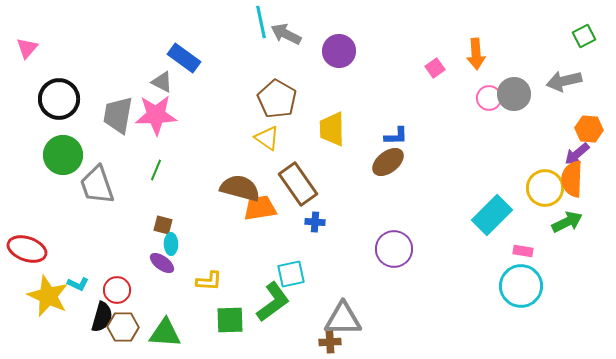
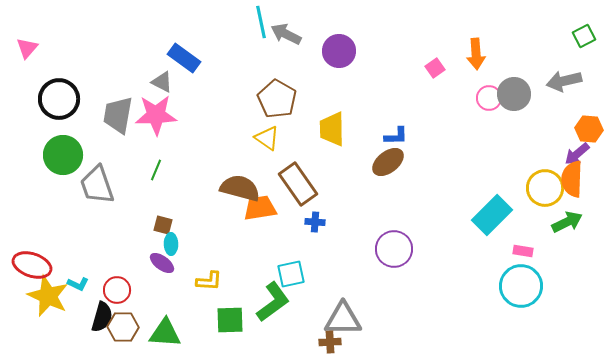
red ellipse at (27, 249): moved 5 px right, 16 px down
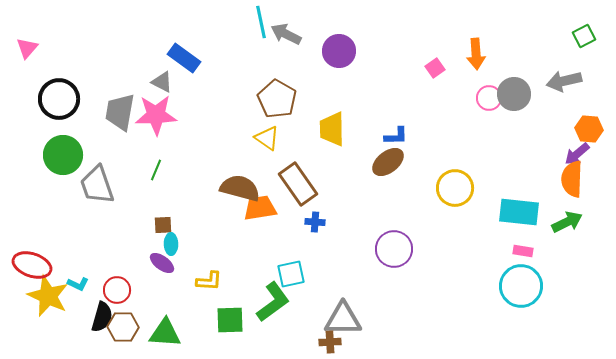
gray trapezoid at (118, 115): moved 2 px right, 3 px up
yellow circle at (545, 188): moved 90 px left
cyan rectangle at (492, 215): moved 27 px right, 3 px up; rotated 51 degrees clockwise
brown square at (163, 225): rotated 18 degrees counterclockwise
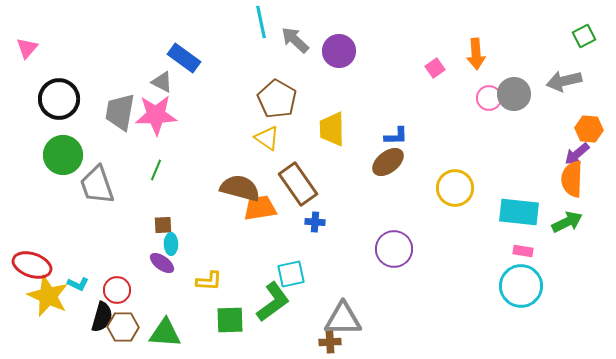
gray arrow at (286, 34): moved 9 px right, 6 px down; rotated 16 degrees clockwise
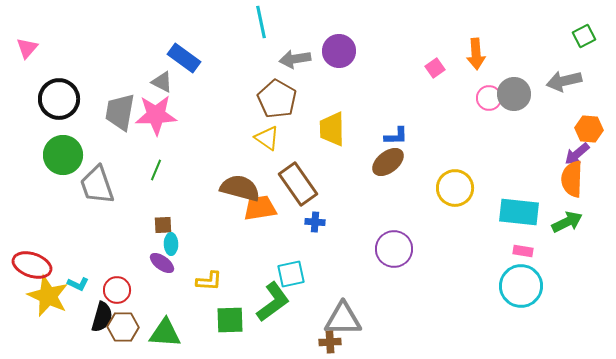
gray arrow at (295, 40): moved 19 px down; rotated 52 degrees counterclockwise
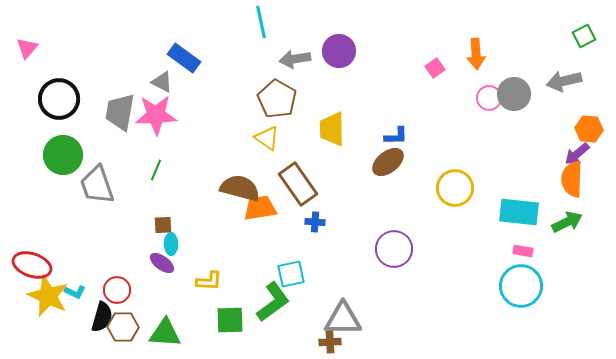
cyan L-shape at (78, 284): moved 3 px left, 8 px down
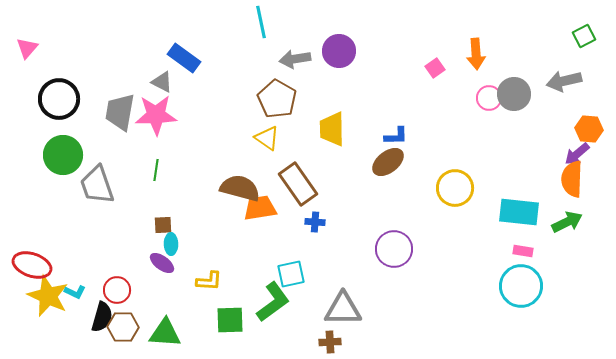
green line at (156, 170): rotated 15 degrees counterclockwise
gray triangle at (343, 319): moved 10 px up
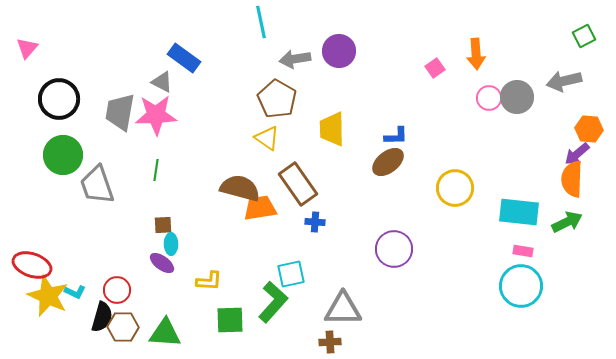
gray circle at (514, 94): moved 3 px right, 3 px down
green L-shape at (273, 302): rotated 12 degrees counterclockwise
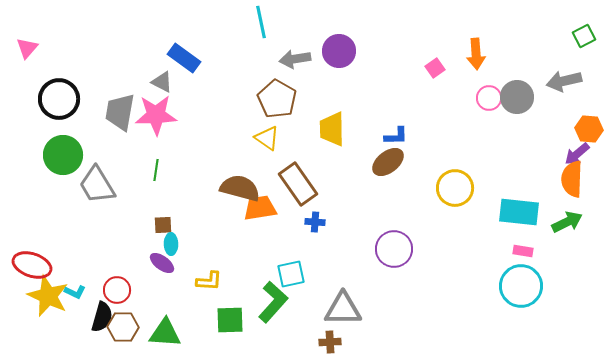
gray trapezoid at (97, 185): rotated 12 degrees counterclockwise
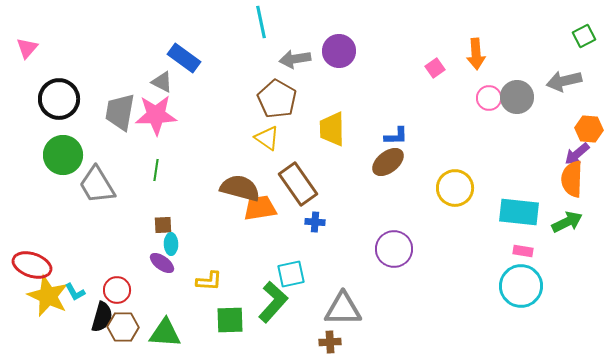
cyan L-shape at (75, 292): rotated 35 degrees clockwise
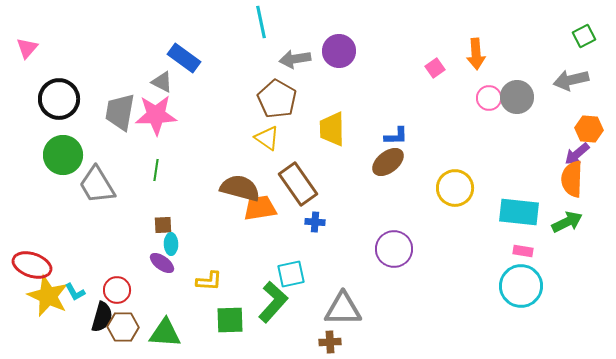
gray arrow at (564, 81): moved 7 px right, 1 px up
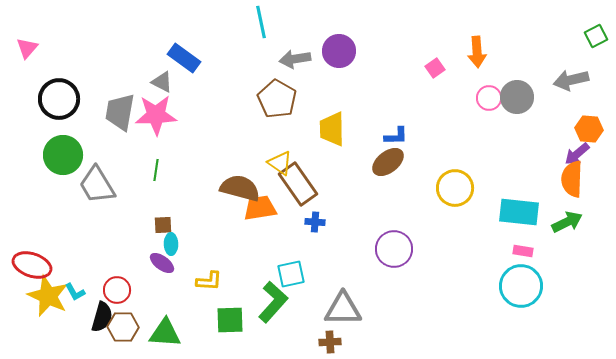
green square at (584, 36): moved 12 px right
orange arrow at (476, 54): moved 1 px right, 2 px up
yellow triangle at (267, 138): moved 13 px right, 25 px down
